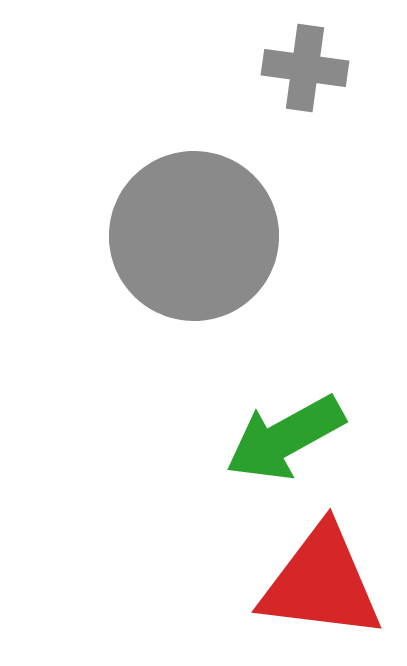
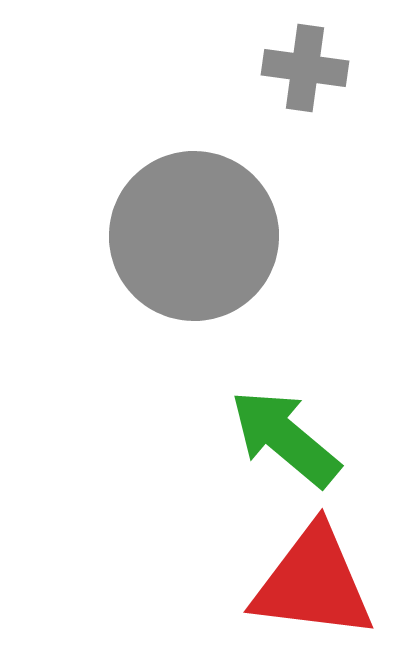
green arrow: rotated 69 degrees clockwise
red triangle: moved 8 px left
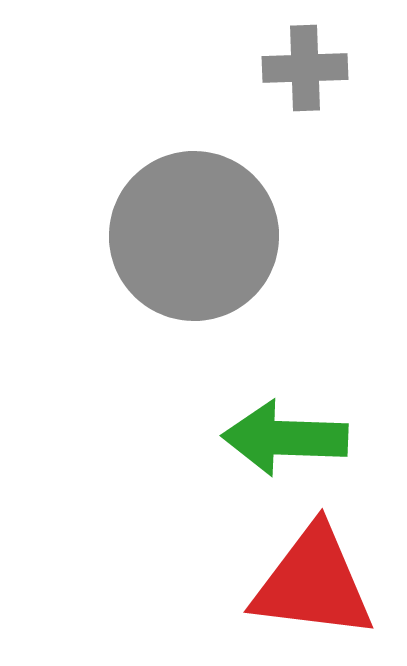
gray cross: rotated 10 degrees counterclockwise
green arrow: rotated 38 degrees counterclockwise
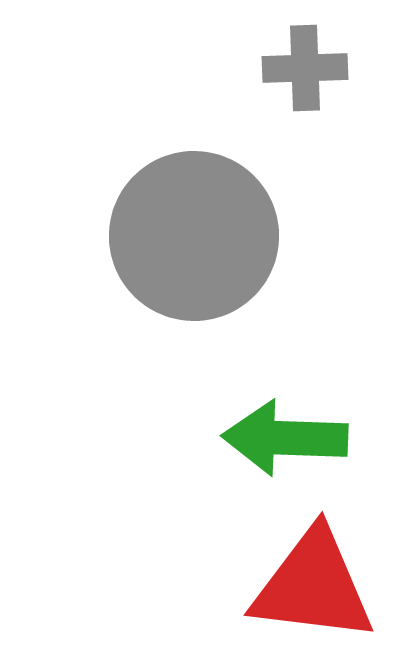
red triangle: moved 3 px down
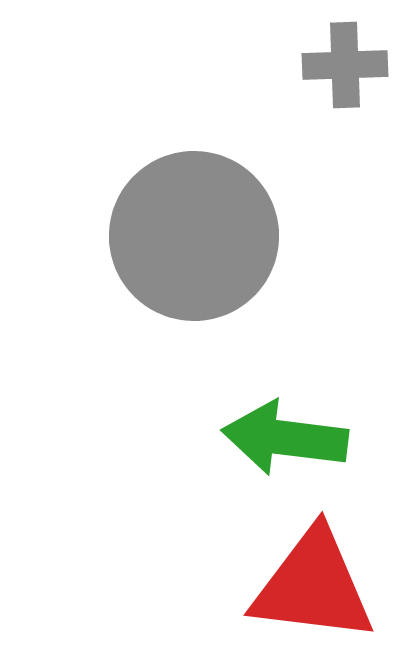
gray cross: moved 40 px right, 3 px up
green arrow: rotated 5 degrees clockwise
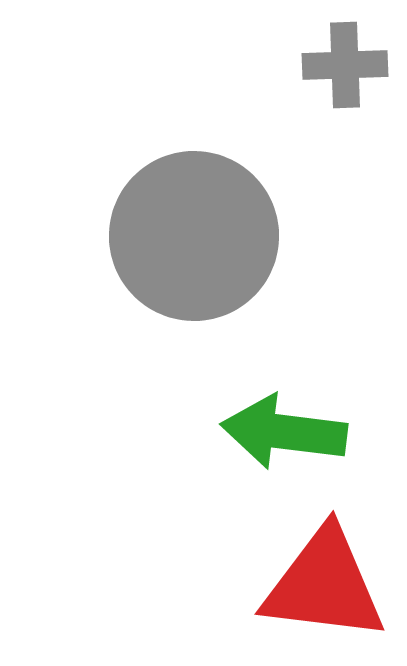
green arrow: moved 1 px left, 6 px up
red triangle: moved 11 px right, 1 px up
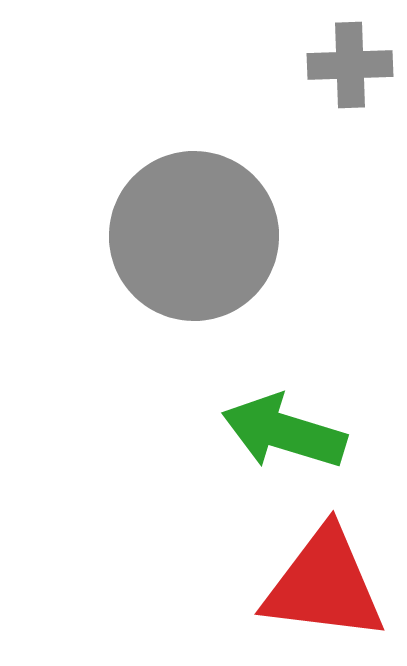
gray cross: moved 5 px right
green arrow: rotated 10 degrees clockwise
